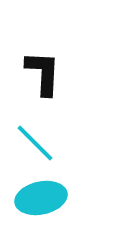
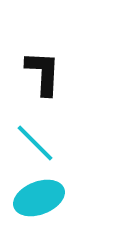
cyan ellipse: moved 2 px left; rotated 9 degrees counterclockwise
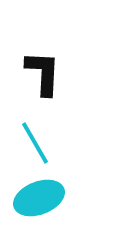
cyan line: rotated 15 degrees clockwise
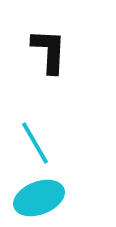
black L-shape: moved 6 px right, 22 px up
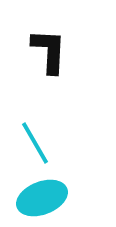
cyan ellipse: moved 3 px right
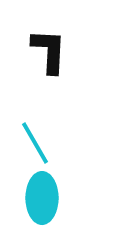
cyan ellipse: rotated 69 degrees counterclockwise
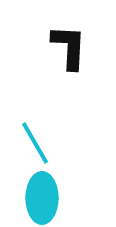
black L-shape: moved 20 px right, 4 px up
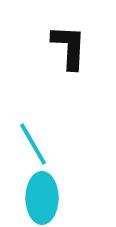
cyan line: moved 2 px left, 1 px down
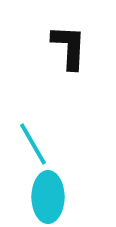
cyan ellipse: moved 6 px right, 1 px up
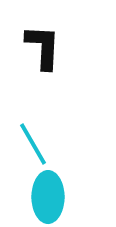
black L-shape: moved 26 px left
